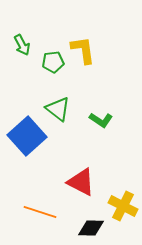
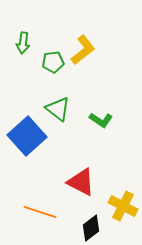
green arrow: moved 1 px right, 2 px up; rotated 35 degrees clockwise
yellow L-shape: rotated 60 degrees clockwise
black diamond: rotated 40 degrees counterclockwise
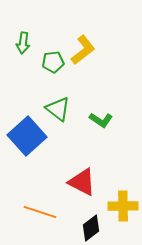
red triangle: moved 1 px right
yellow cross: rotated 28 degrees counterclockwise
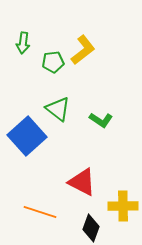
black diamond: rotated 32 degrees counterclockwise
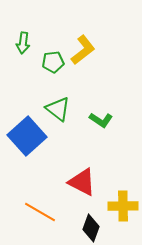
orange line: rotated 12 degrees clockwise
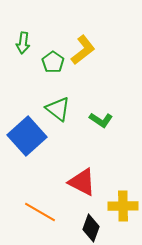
green pentagon: rotated 30 degrees counterclockwise
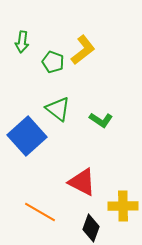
green arrow: moved 1 px left, 1 px up
green pentagon: rotated 15 degrees counterclockwise
